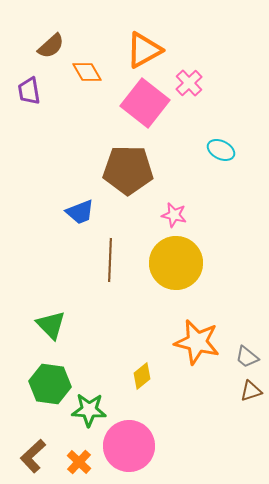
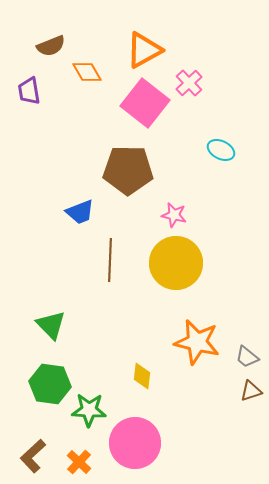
brown semicircle: rotated 20 degrees clockwise
yellow diamond: rotated 44 degrees counterclockwise
pink circle: moved 6 px right, 3 px up
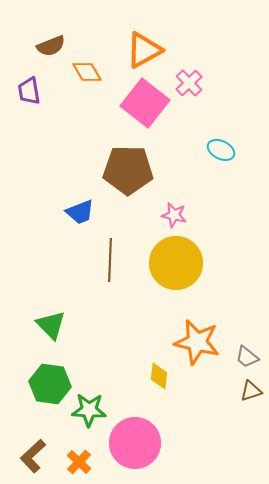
yellow diamond: moved 17 px right
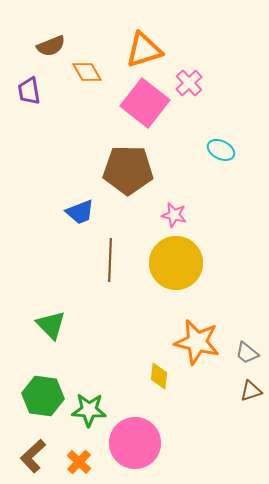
orange triangle: rotated 12 degrees clockwise
gray trapezoid: moved 4 px up
green hexagon: moved 7 px left, 12 px down
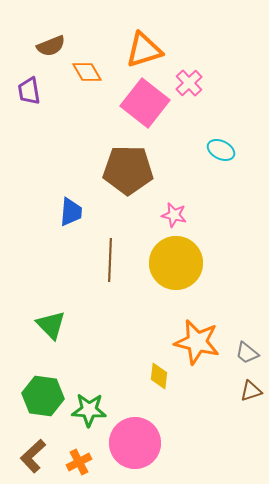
blue trapezoid: moved 9 px left; rotated 64 degrees counterclockwise
orange cross: rotated 20 degrees clockwise
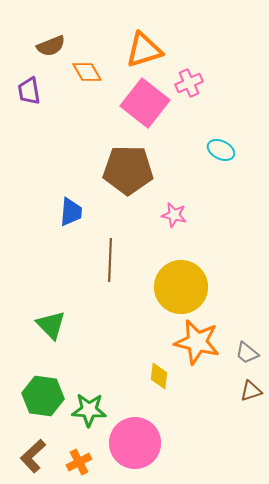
pink cross: rotated 20 degrees clockwise
yellow circle: moved 5 px right, 24 px down
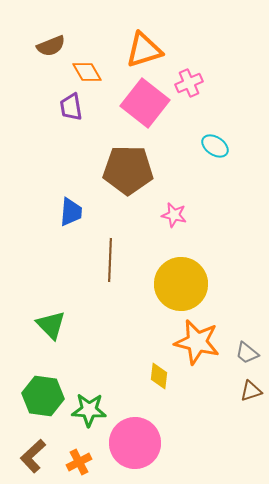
purple trapezoid: moved 42 px right, 16 px down
cyan ellipse: moved 6 px left, 4 px up; rotated 8 degrees clockwise
yellow circle: moved 3 px up
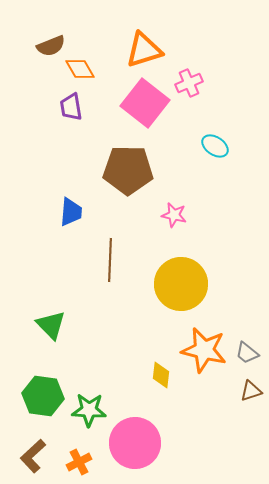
orange diamond: moved 7 px left, 3 px up
orange star: moved 7 px right, 8 px down
yellow diamond: moved 2 px right, 1 px up
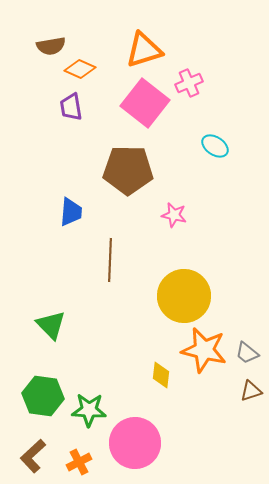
brown semicircle: rotated 12 degrees clockwise
orange diamond: rotated 36 degrees counterclockwise
yellow circle: moved 3 px right, 12 px down
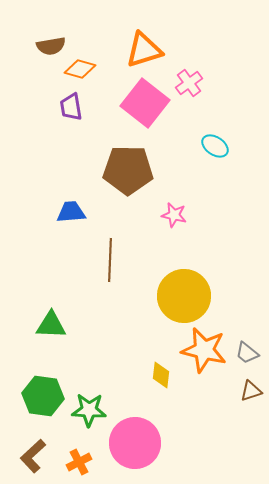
orange diamond: rotated 8 degrees counterclockwise
pink cross: rotated 12 degrees counterclockwise
blue trapezoid: rotated 100 degrees counterclockwise
green triangle: rotated 44 degrees counterclockwise
